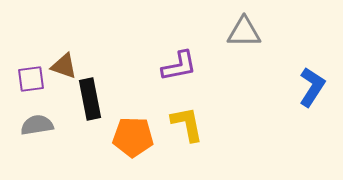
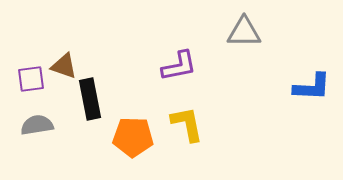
blue L-shape: rotated 60 degrees clockwise
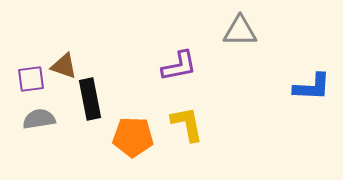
gray triangle: moved 4 px left, 1 px up
gray semicircle: moved 2 px right, 6 px up
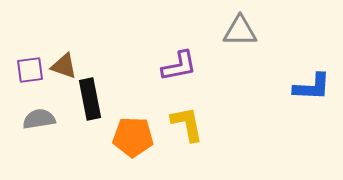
purple square: moved 1 px left, 9 px up
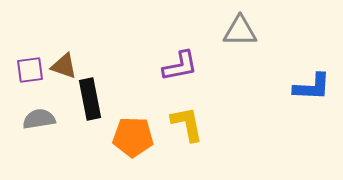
purple L-shape: moved 1 px right
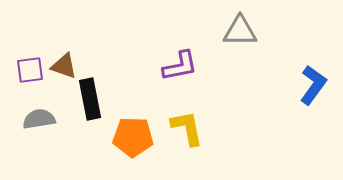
blue L-shape: moved 1 px right, 2 px up; rotated 57 degrees counterclockwise
yellow L-shape: moved 4 px down
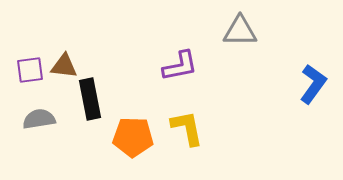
brown triangle: rotated 12 degrees counterclockwise
blue L-shape: moved 1 px up
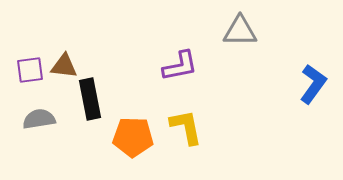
yellow L-shape: moved 1 px left, 1 px up
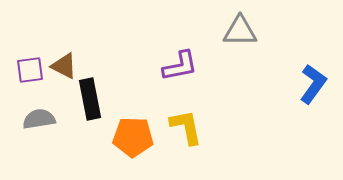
brown triangle: rotated 20 degrees clockwise
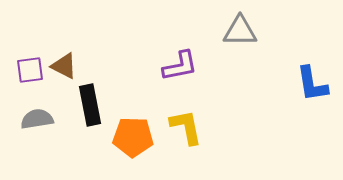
blue L-shape: moved 1 px left; rotated 135 degrees clockwise
black rectangle: moved 6 px down
gray semicircle: moved 2 px left
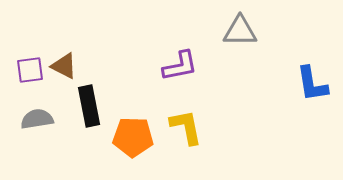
black rectangle: moved 1 px left, 1 px down
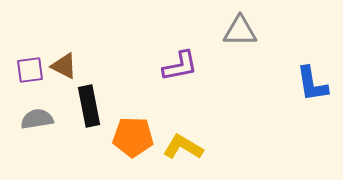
yellow L-shape: moved 3 px left, 20 px down; rotated 48 degrees counterclockwise
